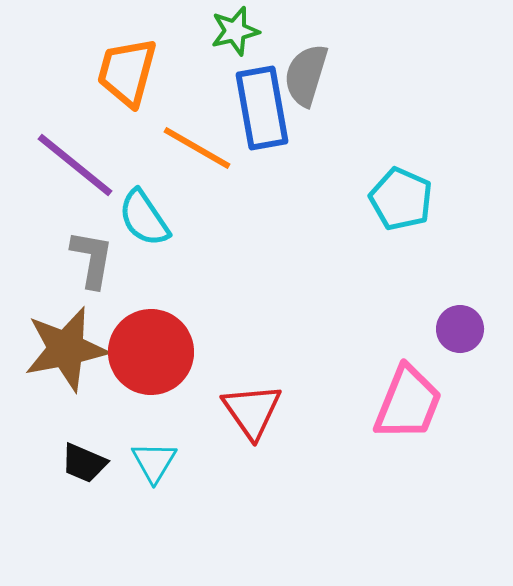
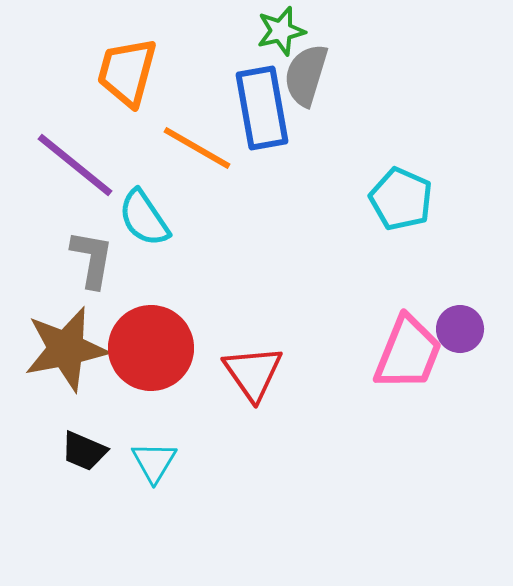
green star: moved 46 px right
red circle: moved 4 px up
pink trapezoid: moved 50 px up
red triangle: moved 1 px right, 38 px up
black trapezoid: moved 12 px up
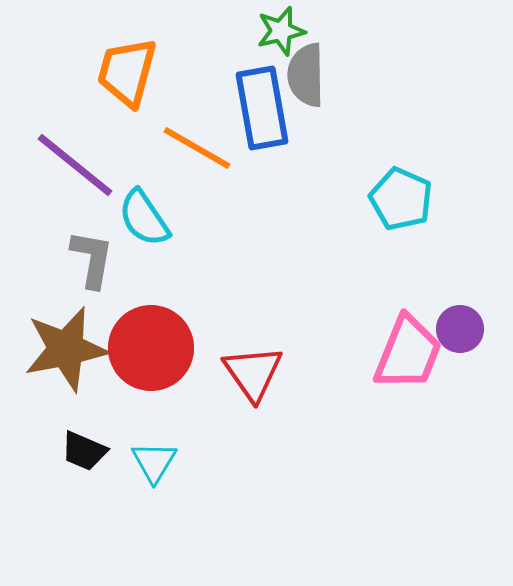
gray semicircle: rotated 18 degrees counterclockwise
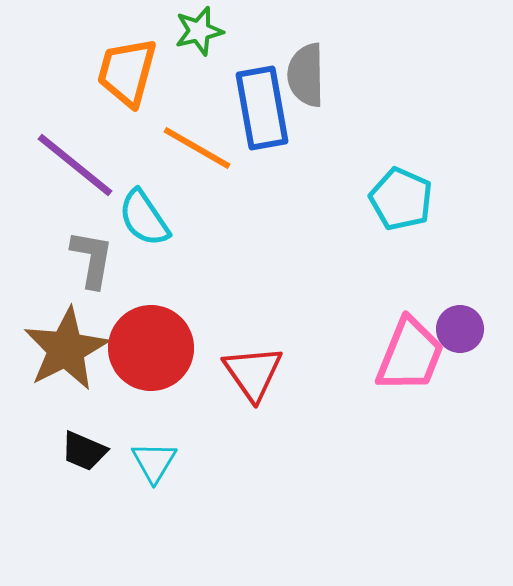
green star: moved 82 px left
brown star: rotated 16 degrees counterclockwise
pink trapezoid: moved 2 px right, 2 px down
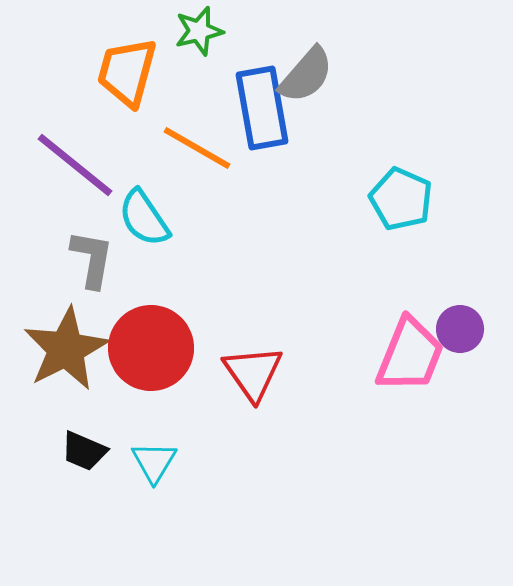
gray semicircle: rotated 138 degrees counterclockwise
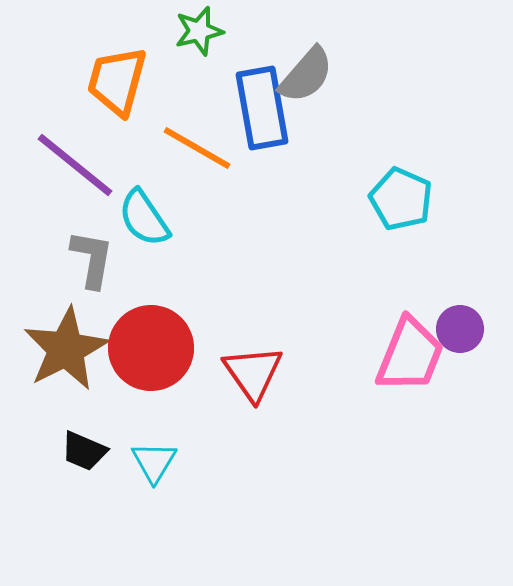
orange trapezoid: moved 10 px left, 9 px down
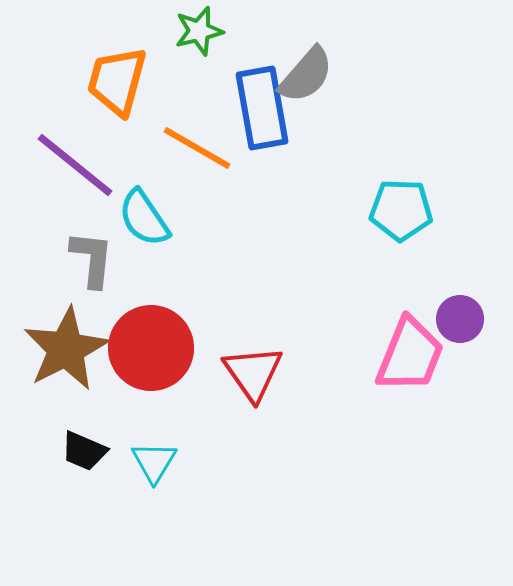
cyan pentagon: moved 11 px down; rotated 22 degrees counterclockwise
gray L-shape: rotated 4 degrees counterclockwise
purple circle: moved 10 px up
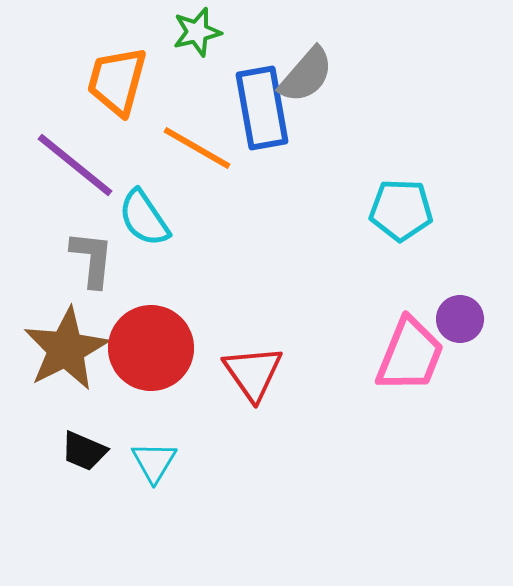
green star: moved 2 px left, 1 px down
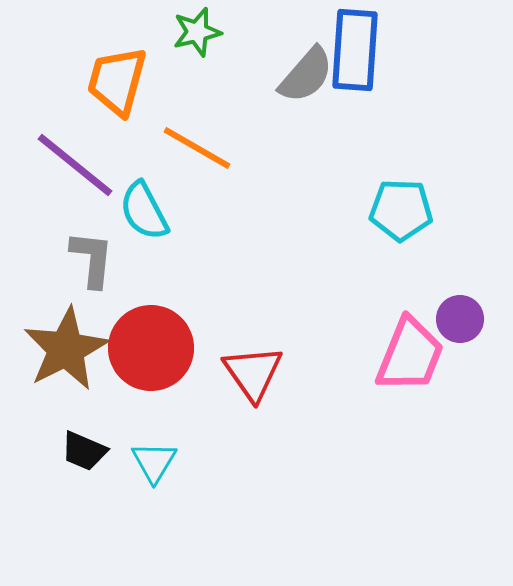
blue rectangle: moved 93 px right, 58 px up; rotated 14 degrees clockwise
cyan semicircle: moved 7 px up; rotated 6 degrees clockwise
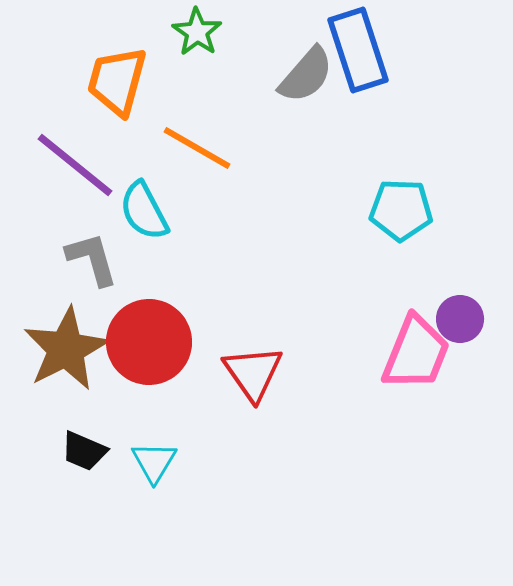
green star: rotated 24 degrees counterclockwise
blue rectangle: moved 3 px right; rotated 22 degrees counterclockwise
gray L-shape: rotated 22 degrees counterclockwise
red circle: moved 2 px left, 6 px up
pink trapezoid: moved 6 px right, 2 px up
